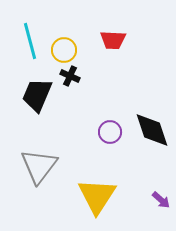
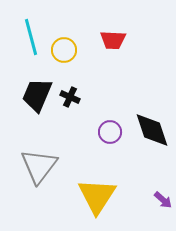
cyan line: moved 1 px right, 4 px up
black cross: moved 21 px down
purple arrow: moved 2 px right
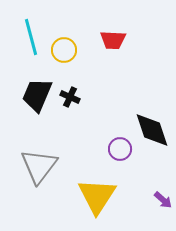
purple circle: moved 10 px right, 17 px down
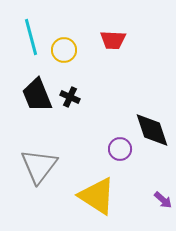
black trapezoid: rotated 45 degrees counterclockwise
yellow triangle: rotated 30 degrees counterclockwise
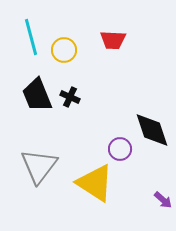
yellow triangle: moved 2 px left, 13 px up
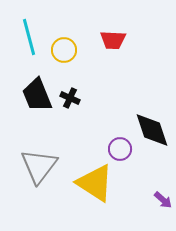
cyan line: moved 2 px left
black cross: moved 1 px down
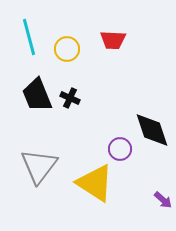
yellow circle: moved 3 px right, 1 px up
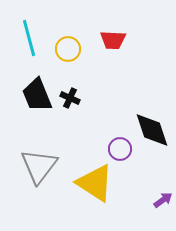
cyan line: moved 1 px down
yellow circle: moved 1 px right
purple arrow: rotated 78 degrees counterclockwise
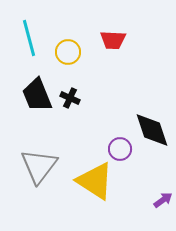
yellow circle: moved 3 px down
yellow triangle: moved 2 px up
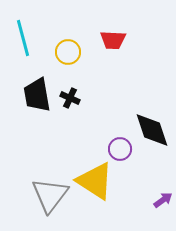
cyan line: moved 6 px left
black trapezoid: rotated 12 degrees clockwise
gray triangle: moved 11 px right, 29 px down
